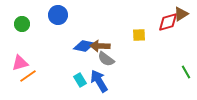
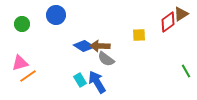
blue circle: moved 2 px left
red diamond: rotated 20 degrees counterclockwise
blue diamond: rotated 20 degrees clockwise
green line: moved 1 px up
blue arrow: moved 2 px left, 1 px down
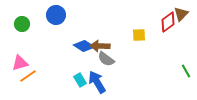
brown triangle: rotated 14 degrees counterclockwise
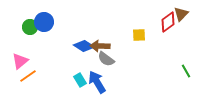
blue circle: moved 12 px left, 7 px down
green circle: moved 8 px right, 3 px down
pink triangle: moved 2 px up; rotated 24 degrees counterclockwise
